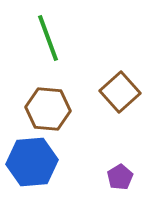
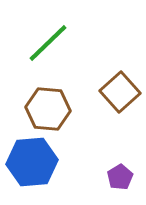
green line: moved 5 px down; rotated 66 degrees clockwise
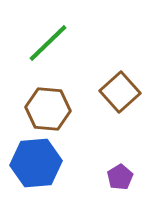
blue hexagon: moved 4 px right, 1 px down
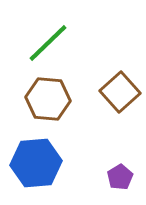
brown hexagon: moved 10 px up
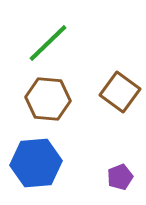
brown square: rotated 12 degrees counterclockwise
purple pentagon: rotated 10 degrees clockwise
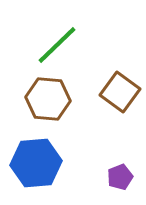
green line: moved 9 px right, 2 px down
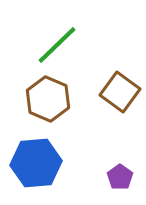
brown hexagon: rotated 18 degrees clockwise
purple pentagon: rotated 15 degrees counterclockwise
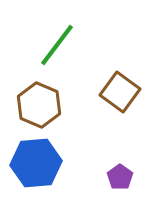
green line: rotated 9 degrees counterclockwise
brown hexagon: moved 9 px left, 6 px down
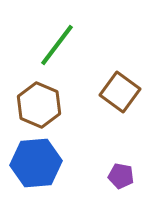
purple pentagon: moved 1 px right, 1 px up; rotated 25 degrees counterclockwise
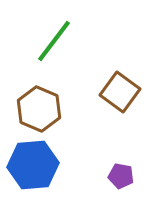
green line: moved 3 px left, 4 px up
brown hexagon: moved 4 px down
blue hexagon: moved 3 px left, 2 px down
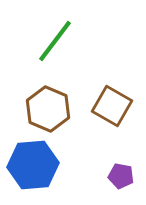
green line: moved 1 px right
brown square: moved 8 px left, 14 px down; rotated 6 degrees counterclockwise
brown hexagon: moved 9 px right
